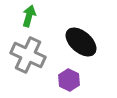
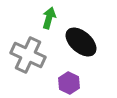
green arrow: moved 20 px right, 2 px down
purple hexagon: moved 3 px down
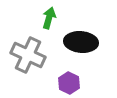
black ellipse: rotated 36 degrees counterclockwise
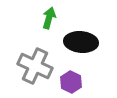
gray cross: moved 7 px right, 11 px down
purple hexagon: moved 2 px right, 1 px up
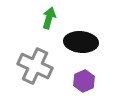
purple hexagon: moved 13 px right, 1 px up; rotated 10 degrees clockwise
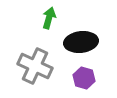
black ellipse: rotated 12 degrees counterclockwise
purple hexagon: moved 3 px up; rotated 20 degrees counterclockwise
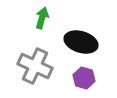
green arrow: moved 7 px left
black ellipse: rotated 24 degrees clockwise
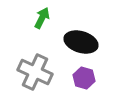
green arrow: rotated 10 degrees clockwise
gray cross: moved 6 px down
